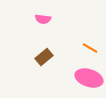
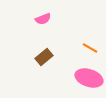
pink semicircle: rotated 28 degrees counterclockwise
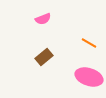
orange line: moved 1 px left, 5 px up
pink ellipse: moved 1 px up
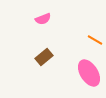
orange line: moved 6 px right, 3 px up
pink ellipse: moved 4 px up; rotated 40 degrees clockwise
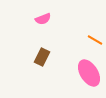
brown rectangle: moved 2 px left; rotated 24 degrees counterclockwise
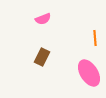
orange line: moved 2 px up; rotated 56 degrees clockwise
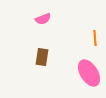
brown rectangle: rotated 18 degrees counterclockwise
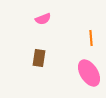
orange line: moved 4 px left
brown rectangle: moved 3 px left, 1 px down
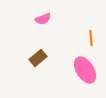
brown rectangle: moved 1 px left; rotated 42 degrees clockwise
pink ellipse: moved 4 px left, 3 px up
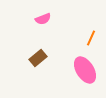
orange line: rotated 28 degrees clockwise
